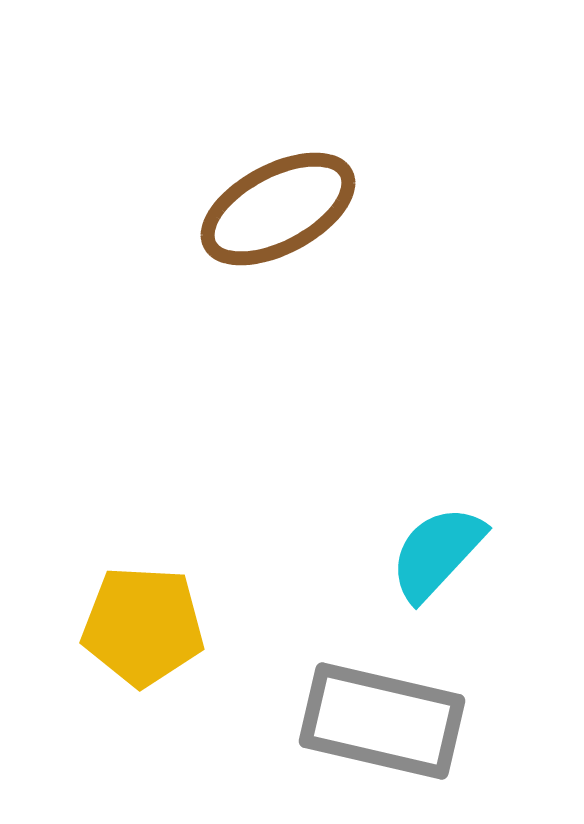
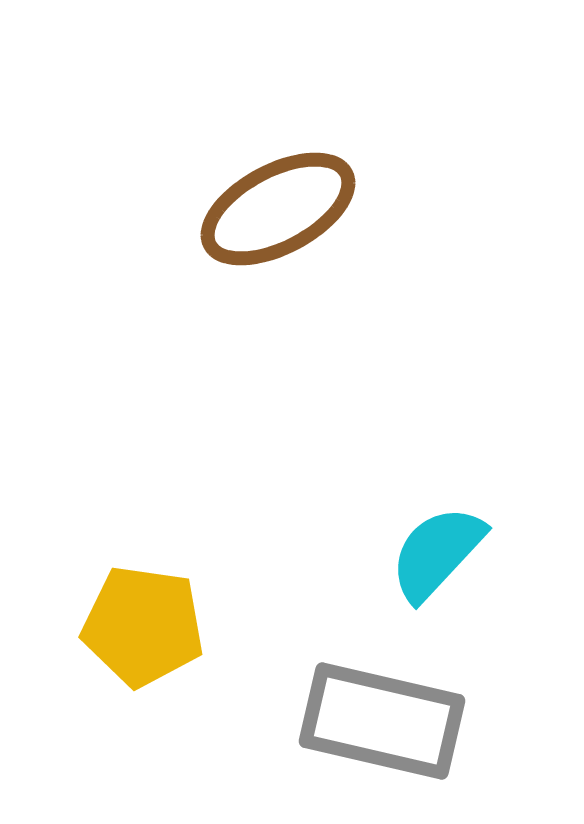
yellow pentagon: rotated 5 degrees clockwise
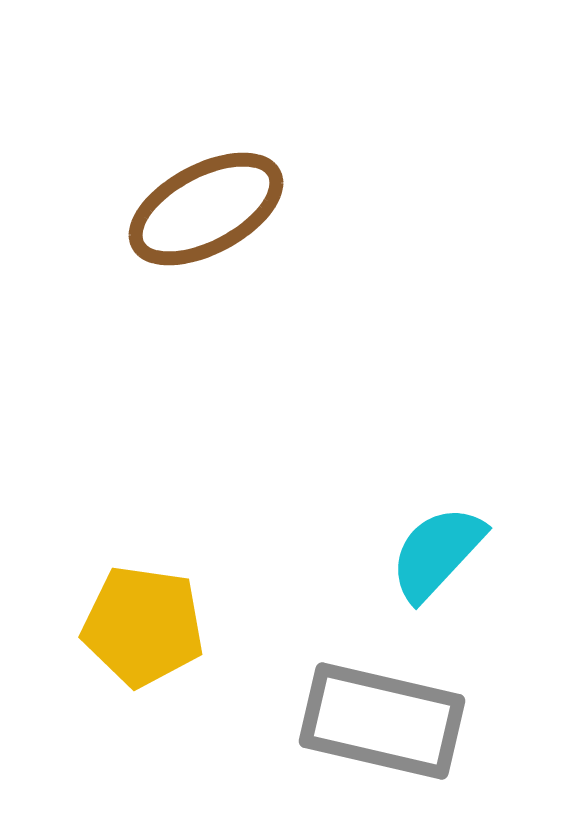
brown ellipse: moved 72 px left
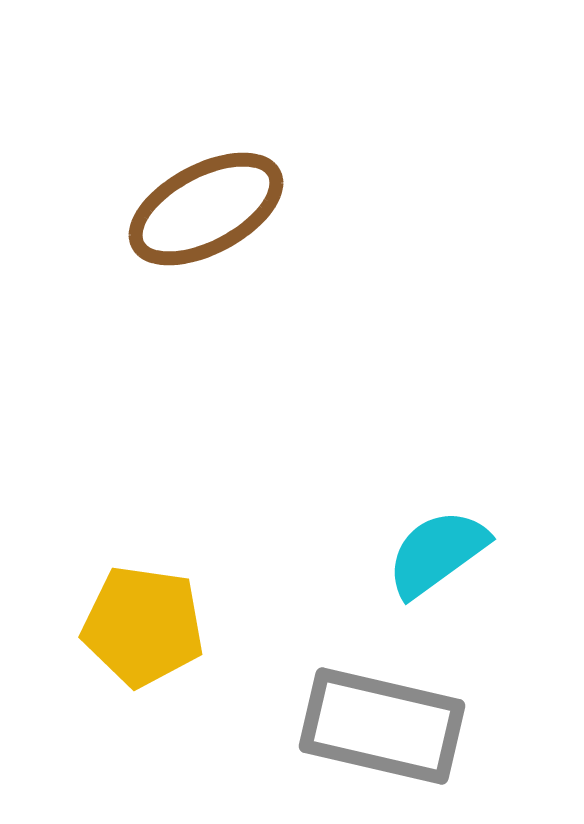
cyan semicircle: rotated 11 degrees clockwise
gray rectangle: moved 5 px down
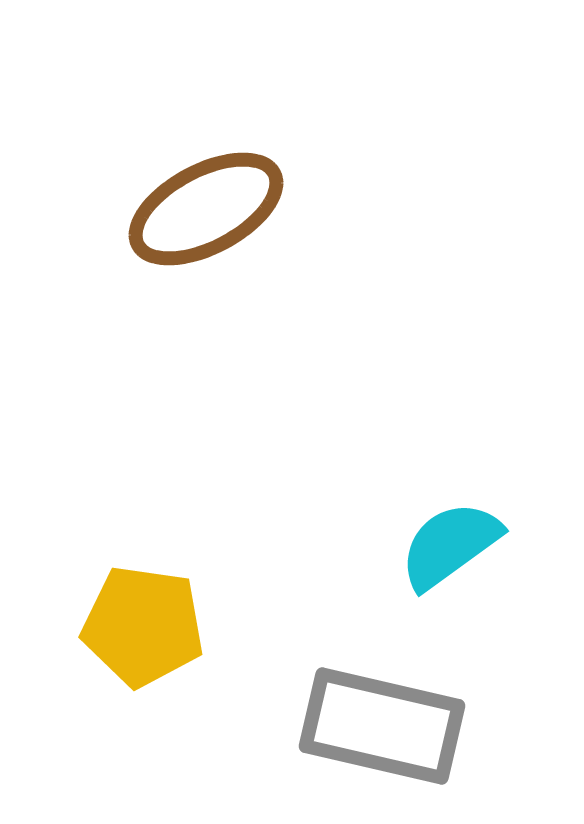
cyan semicircle: moved 13 px right, 8 px up
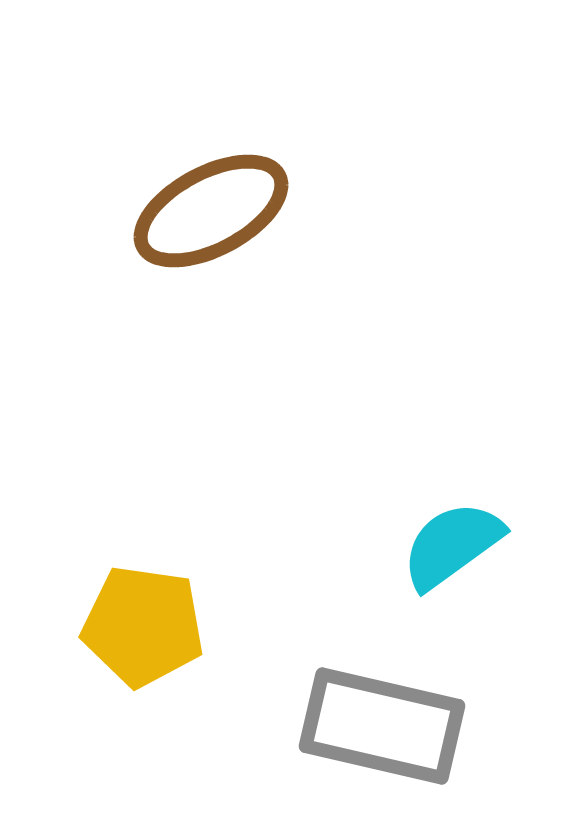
brown ellipse: moved 5 px right, 2 px down
cyan semicircle: moved 2 px right
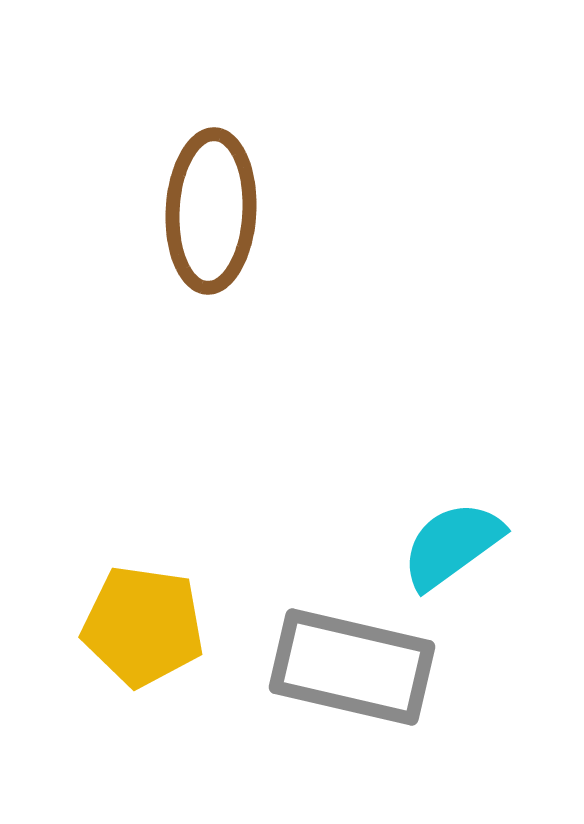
brown ellipse: rotated 59 degrees counterclockwise
gray rectangle: moved 30 px left, 59 px up
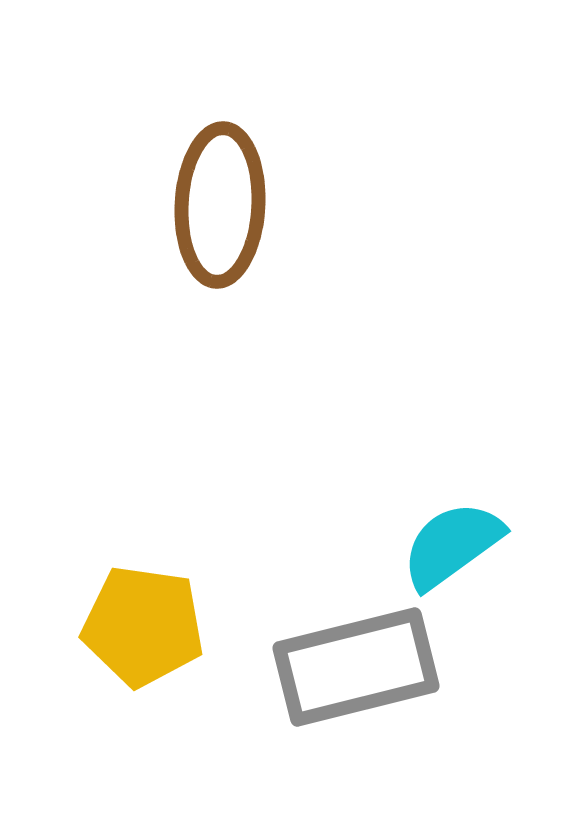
brown ellipse: moved 9 px right, 6 px up
gray rectangle: moved 4 px right; rotated 27 degrees counterclockwise
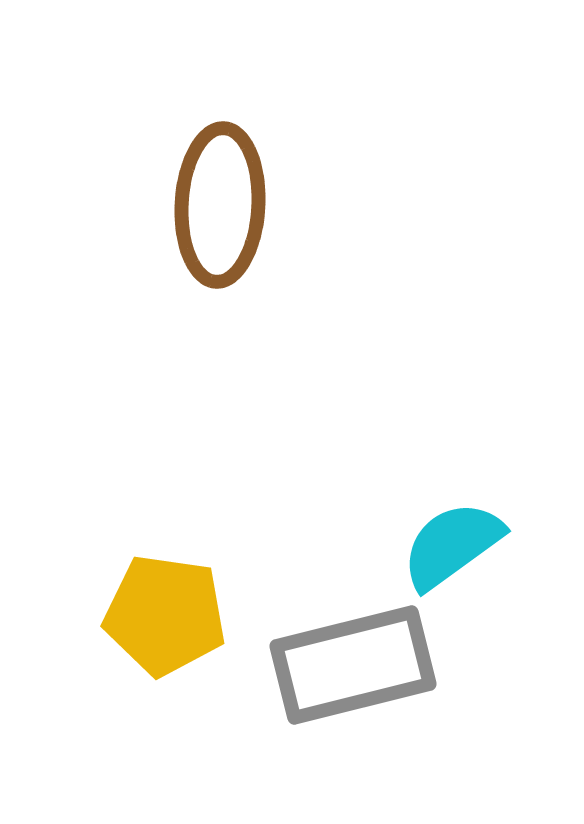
yellow pentagon: moved 22 px right, 11 px up
gray rectangle: moved 3 px left, 2 px up
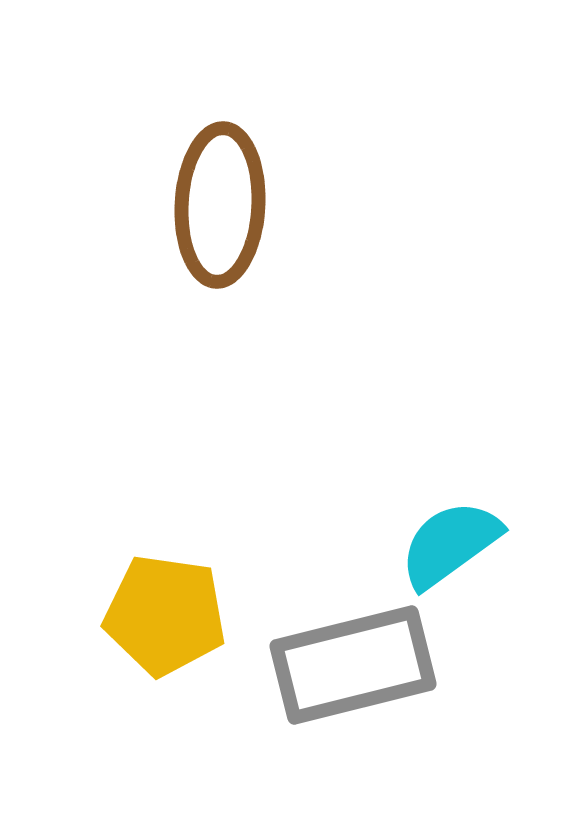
cyan semicircle: moved 2 px left, 1 px up
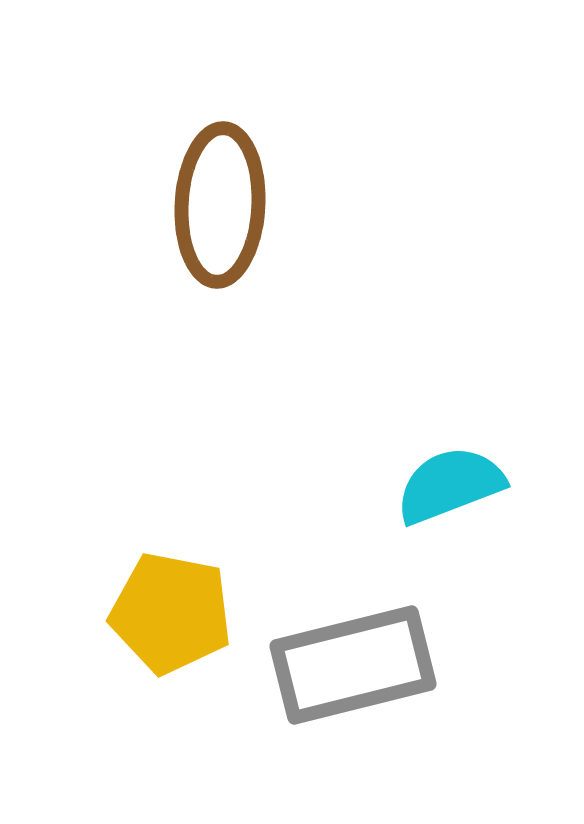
cyan semicircle: moved 59 px up; rotated 15 degrees clockwise
yellow pentagon: moved 6 px right, 2 px up; rotated 3 degrees clockwise
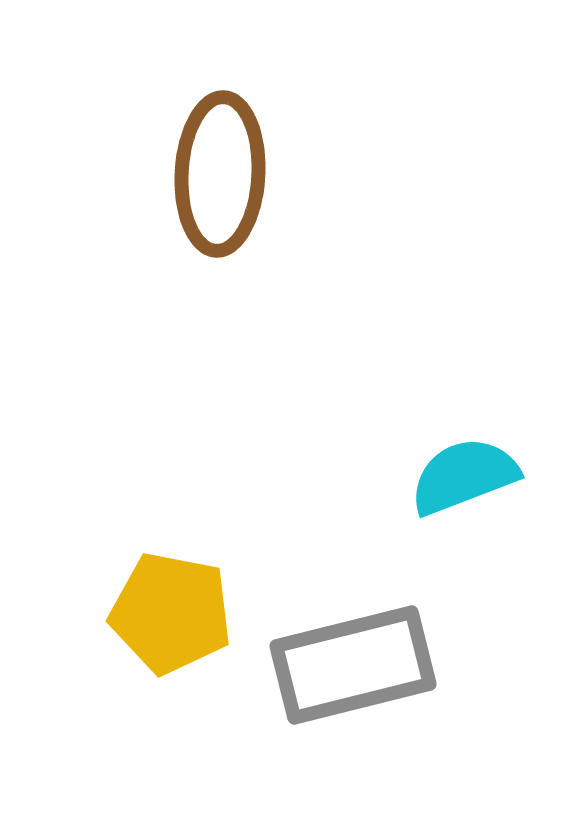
brown ellipse: moved 31 px up
cyan semicircle: moved 14 px right, 9 px up
